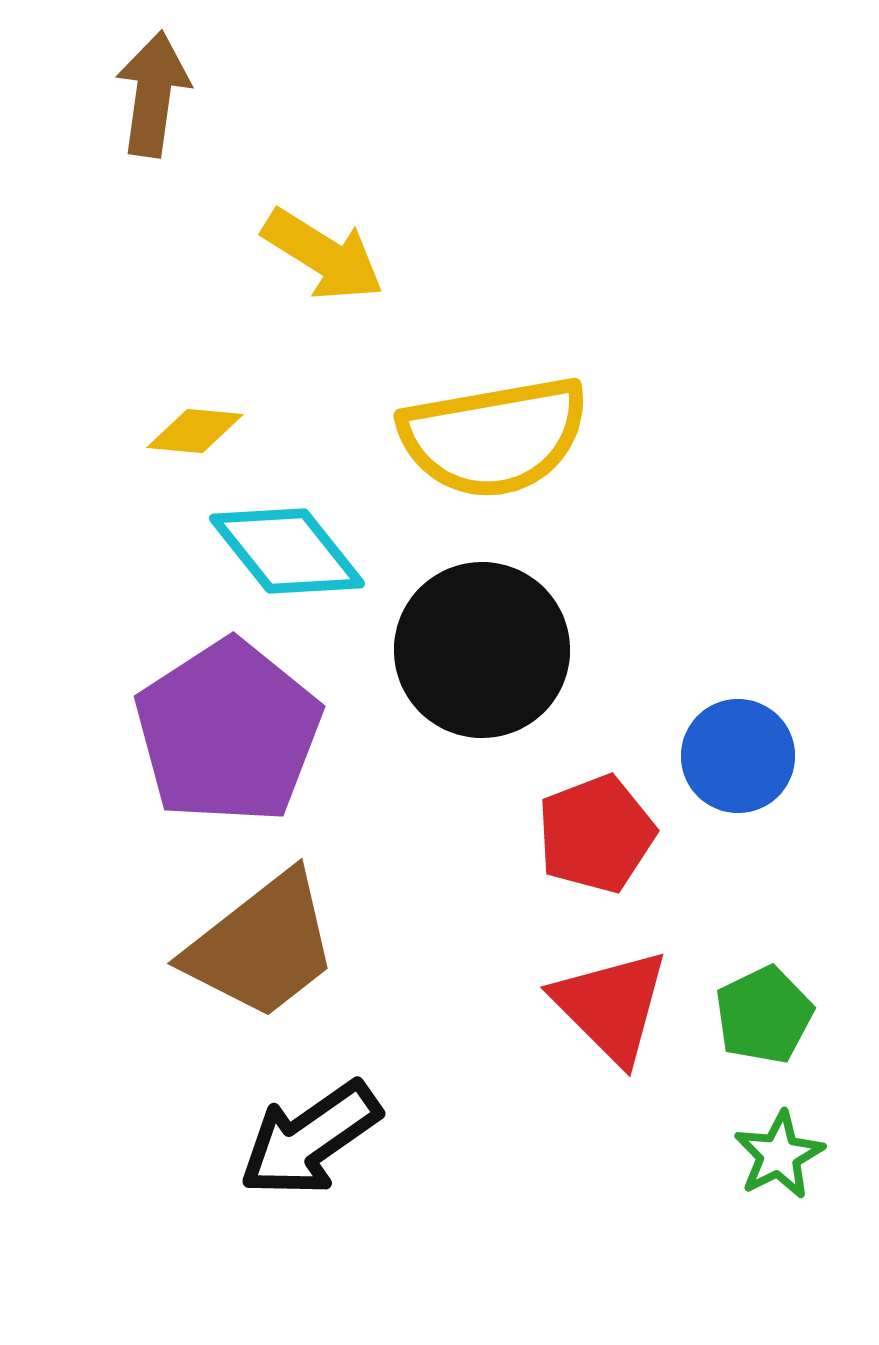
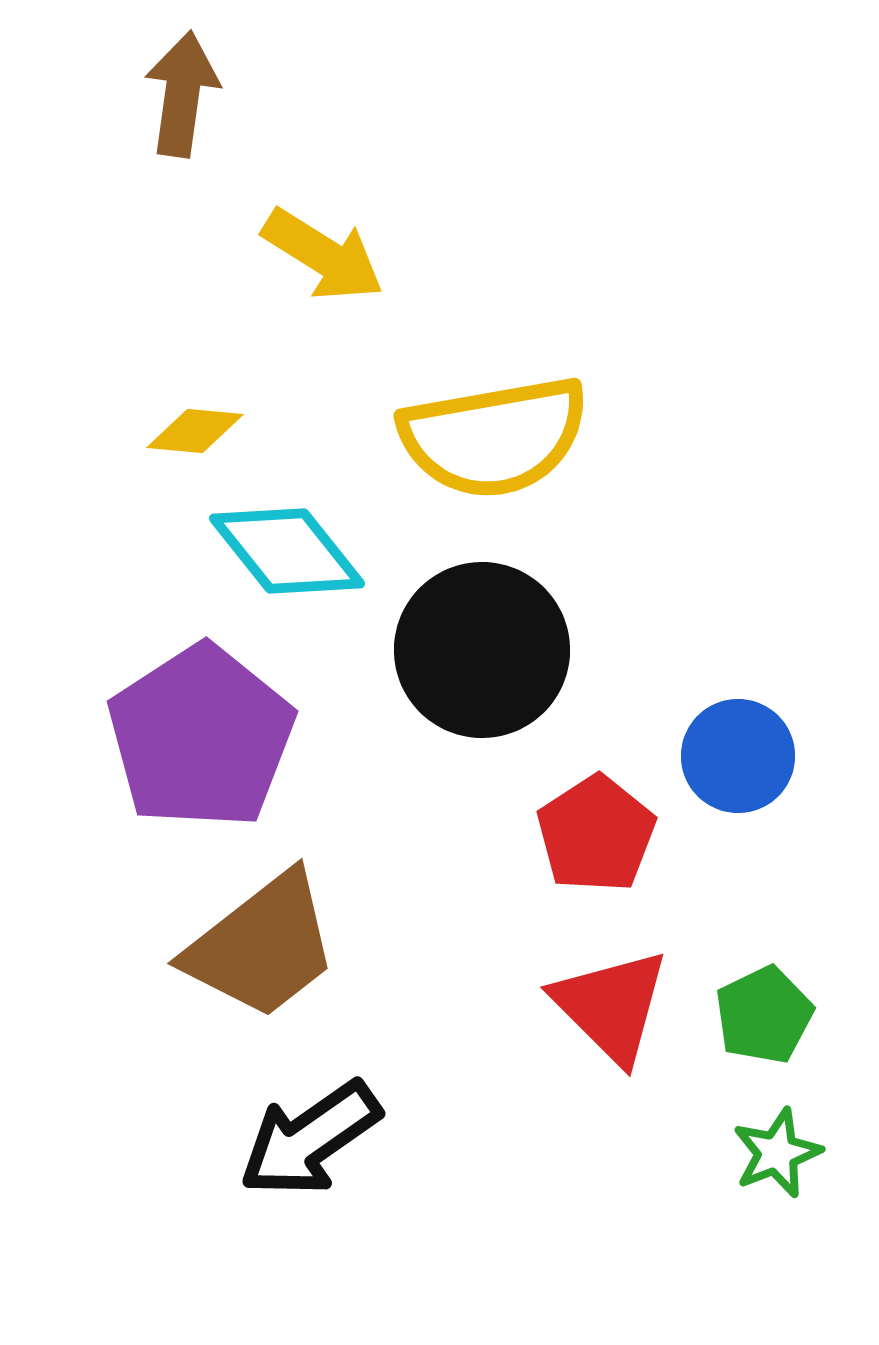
brown arrow: moved 29 px right
purple pentagon: moved 27 px left, 5 px down
red pentagon: rotated 12 degrees counterclockwise
green star: moved 2 px left, 2 px up; rotated 6 degrees clockwise
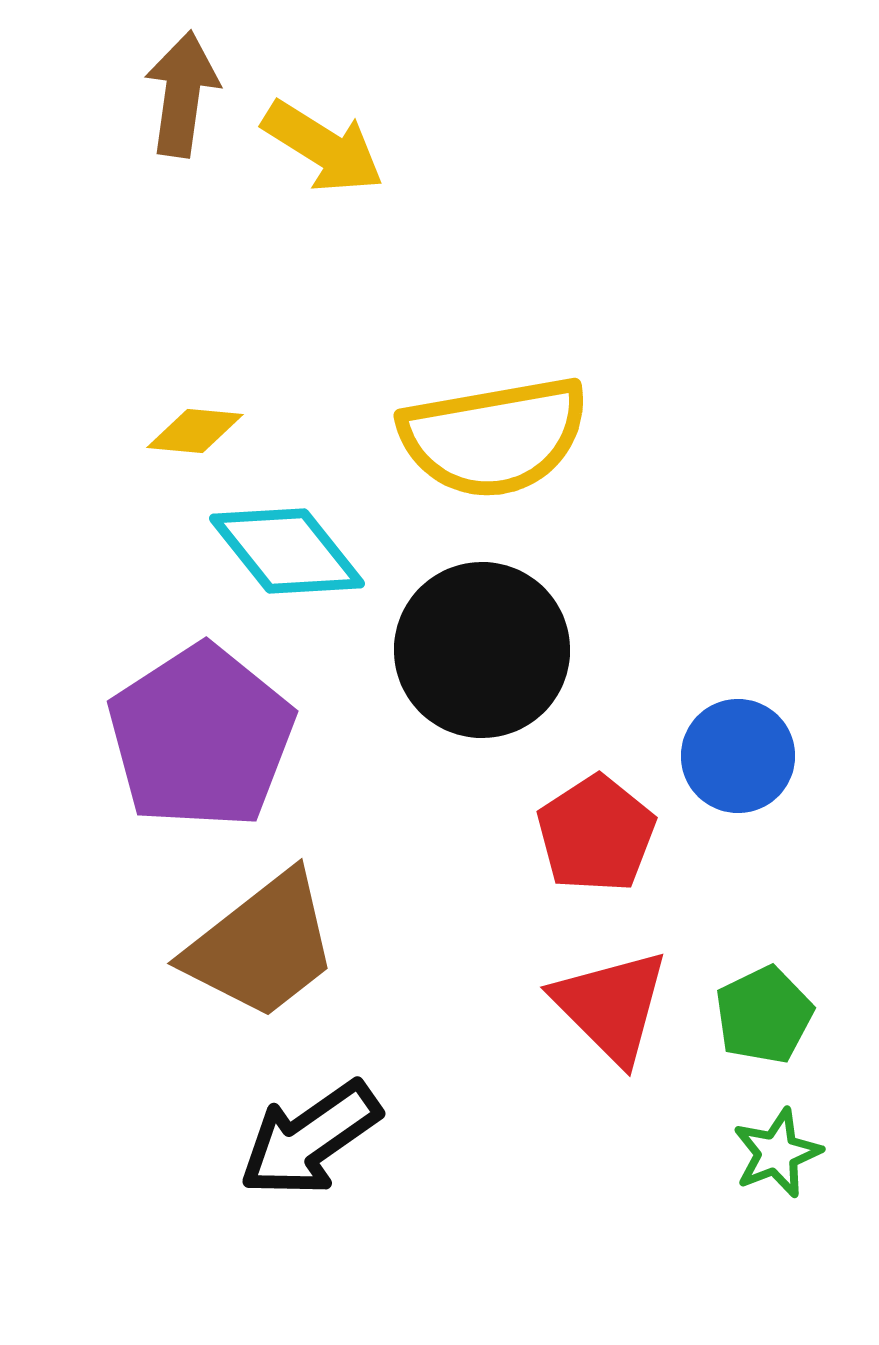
yellow arrow: moved 108 px up
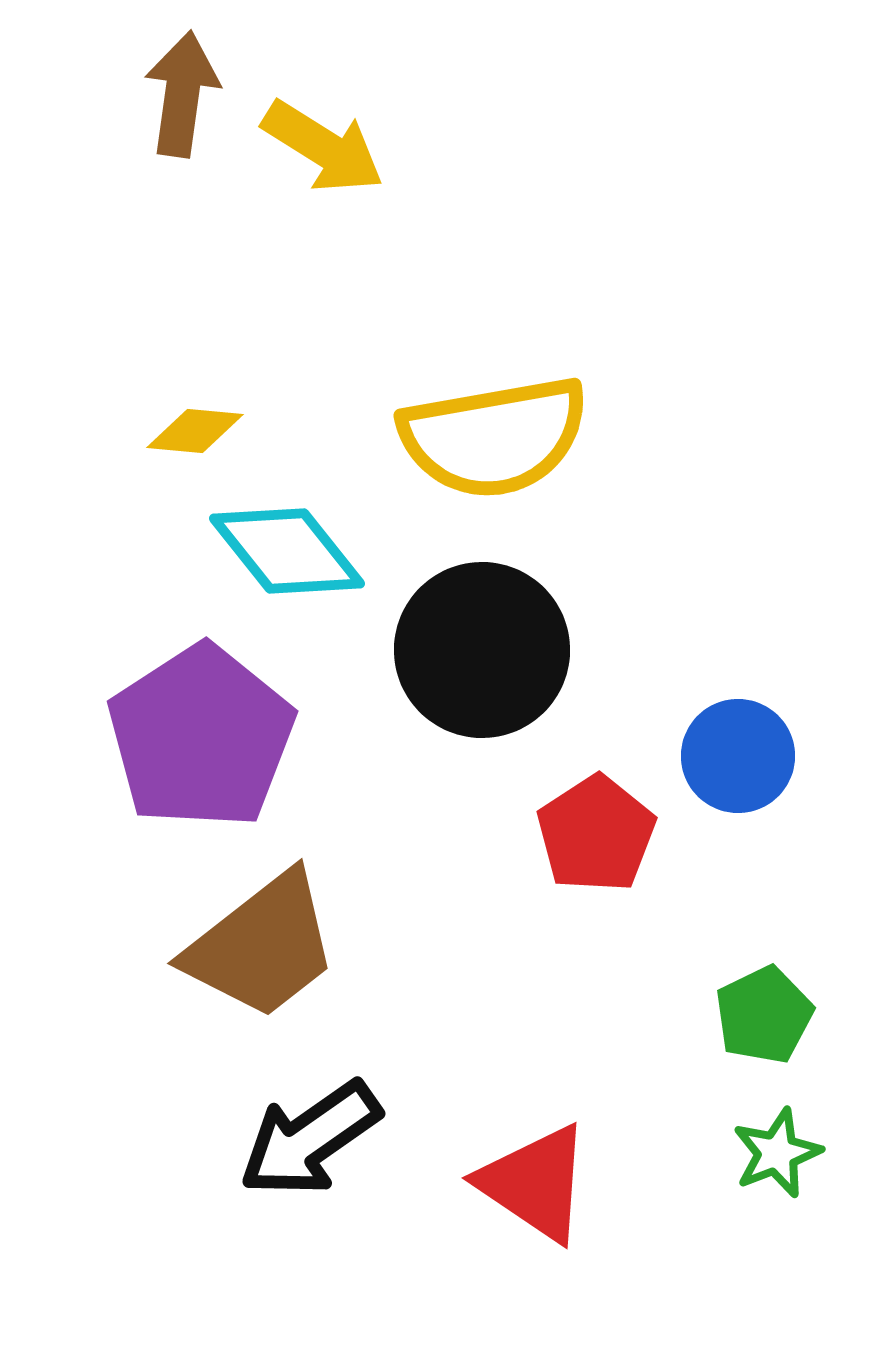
red triangle: moved 76 px left, 177 px down; rotated 11 degrees counterclockwise
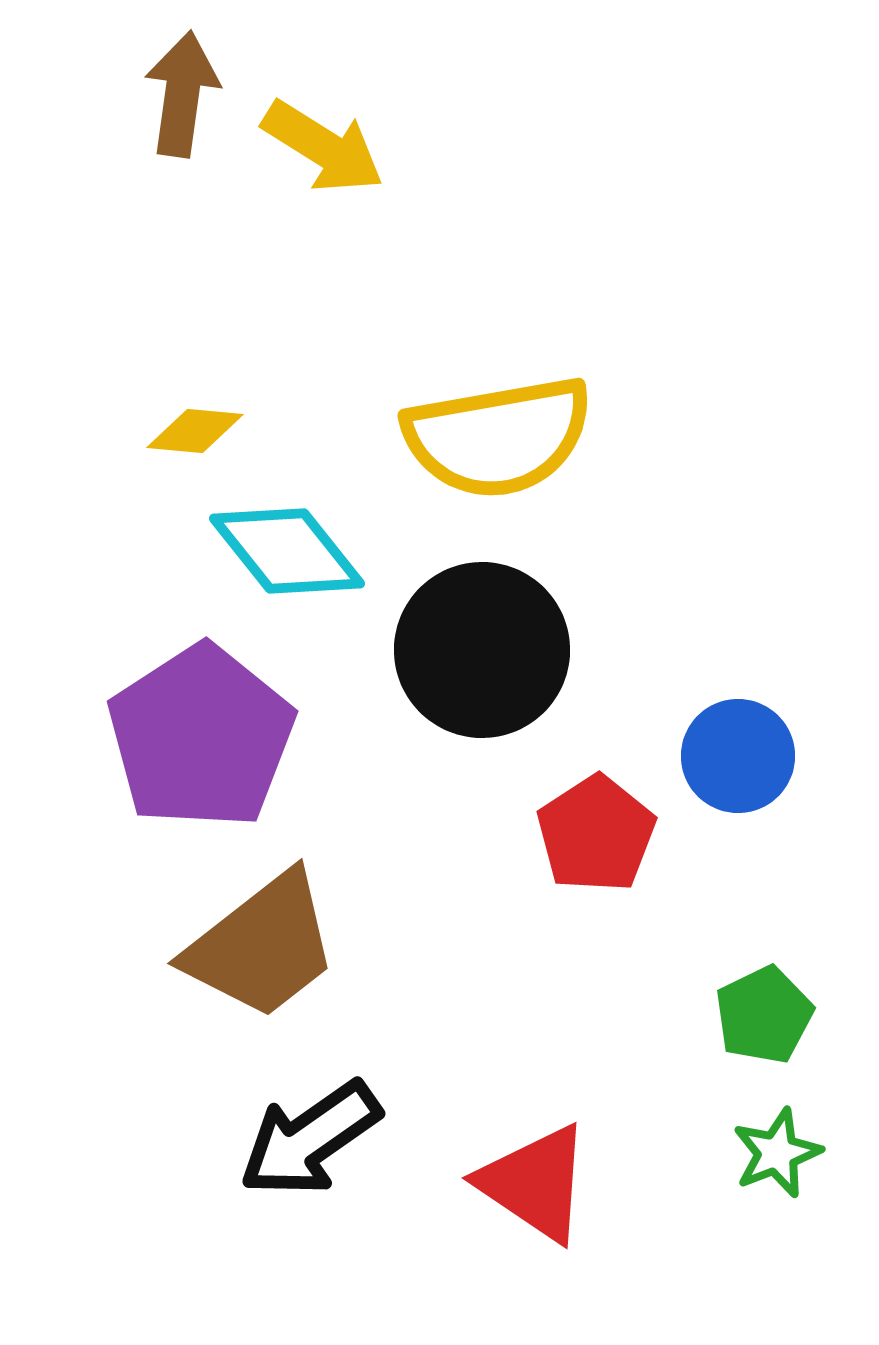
yellow semicircle: moved 4 px right
